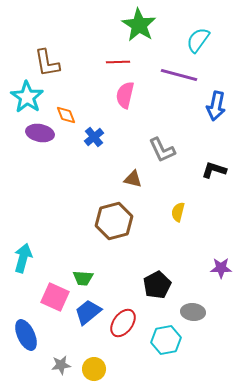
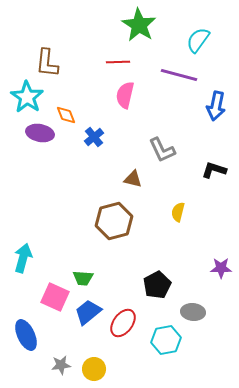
brown L-shape: rotated 16 degrees clockwise
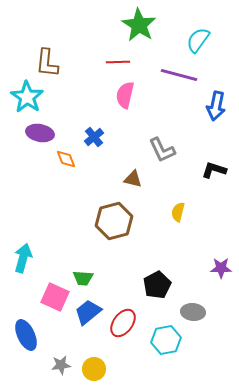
orange diamond: moved 44 px down
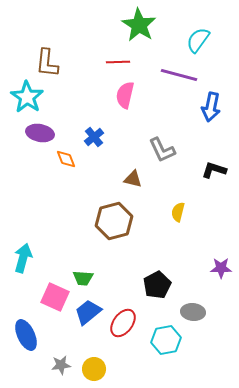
blue arrow: moved 5 px left, 1 px down
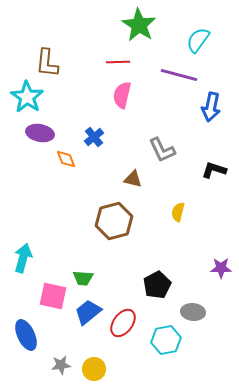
pink semicircle: moved 3 px left
pink square: moved 2 px left, 1 px up; rotated 12 degrees counterclockwise
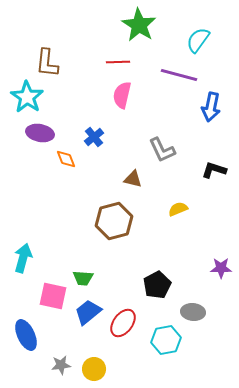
yellow semicircle: moved 3 px up; rotated 54 degrees clockwise
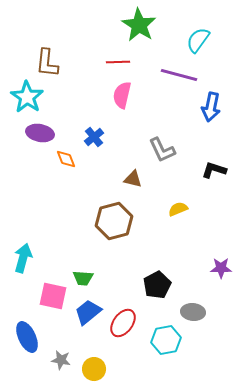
blue ellipse: moved 1 px right, 2 px down
gray star: moved 5 px up; rotated 18 degrees clockwise
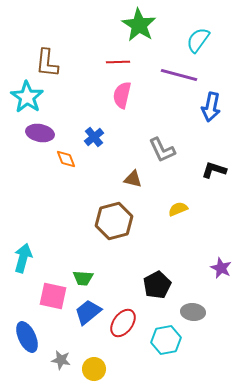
purple star: rotated 25 degrees clockwise
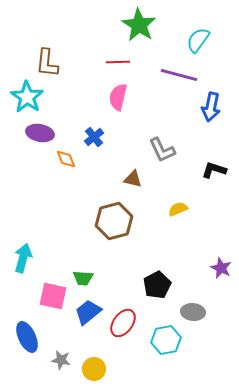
pink semicircle: moved 4 px left, 2 px down
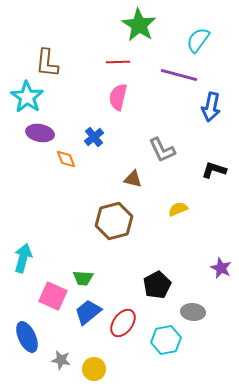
pink square: rotated 12 degrees clockwise
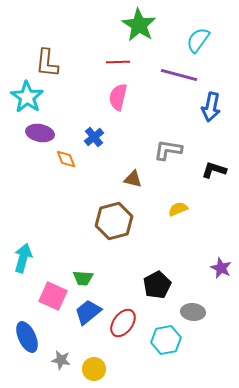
gray L-shape: moved 6 px right; rotated 124 degrees clockwise
